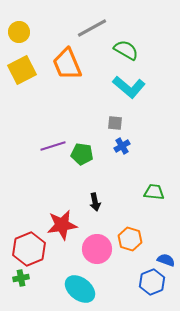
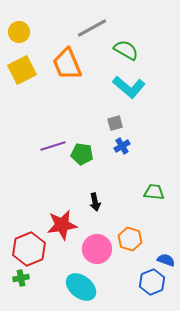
gray square: rotated 21 degrees counterclockwise
cyan ellipse: moved 1 px right, 2 px up
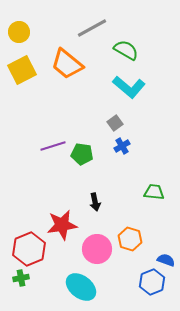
orange trapezoid: rotated 28 degrees counterclockwise
gray square: rotated 21 degrees counterclockwise
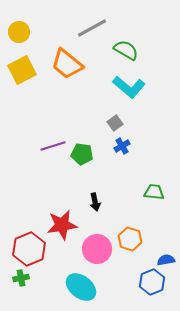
blue semicircle: rotated 30 degrees counterclockwise
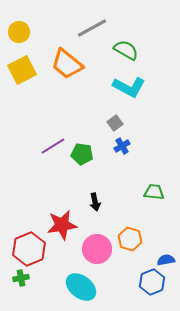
cyan L-shape: rotated 12 degrees counterclockwise
purple line: rotated 15 degrees counterclockwise
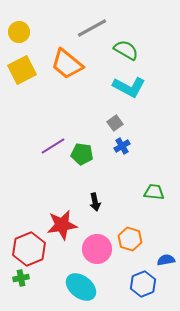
blue hexagon: moved 9 px left, 2 px down
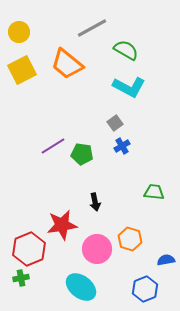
blue hexagon: moved 2 px right, 5 px down
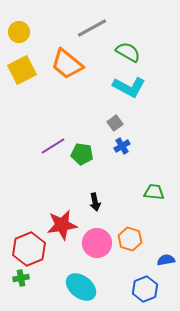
green semicircle: moved 2 px right, 2 px down
pink circle: moved 6 px up
